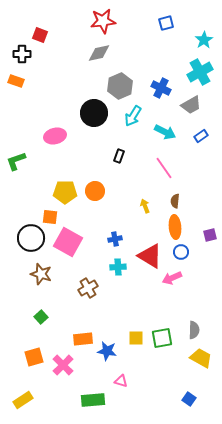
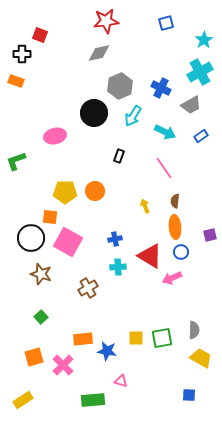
red star at (103, 21): moved 3 px right
blue square at (189, 399): moved 4 px up; rotated 32 degrees counterclockwise
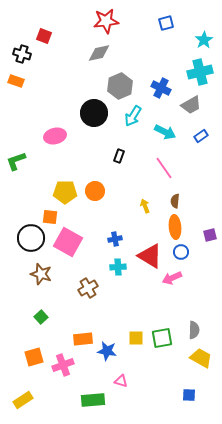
red square at (40, 35): moved 4 px right, 1 px down
black cross at (22, 54): rotated 18 degrees clockwise
cyan cross at (200, 72): rotated 15 degrees clockwise
pink cross at (63, 365): rotated 25 degrees clockwise
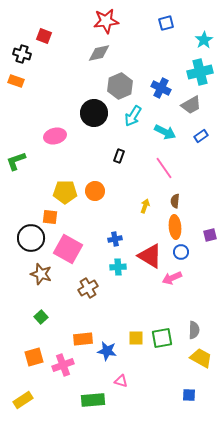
yellow arrow at (145, 206): rotated 40 degrees clockwise
pink square at (68, 242): moved 7 px down
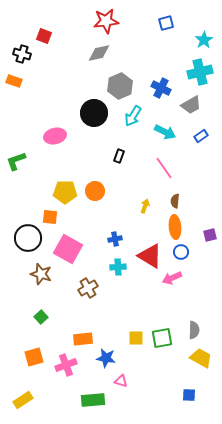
orange rectangle at (16, 81): moved 2 px left
black circle at (31, 238): moved 3 px left
blue star at (107, 351): moved 1 px left, 7 px down
pink cross at (63, 365): moved 3 px right
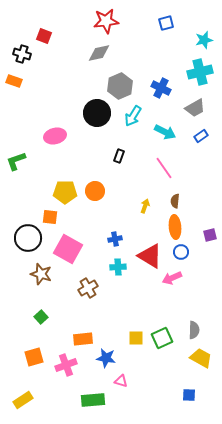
cyan star at (204, 40): rotated 18 degrees clockwise
gray trapezoid at (191, 105): moved 4 px right, 3 px down
black circle at (94, 113): moved 3 px right
green square at (162, 338): rotated 15 degrees counterclockwise
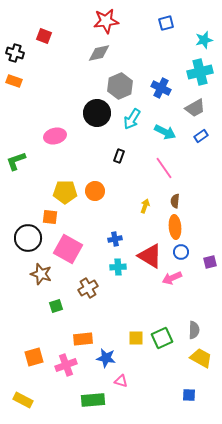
black cross at (22, 54): moved 7 px left, 1 px up
cyan arrow at (133, 116): moved 1 px left, 3 px down
purple square at (210, 235): moved 27 px down
green square at (41, 317): moved 15 px right, 11 px up; rotated 24 degrees clockwise
yellow rectangle at (23, 400): rotated 60 degrees clockwise
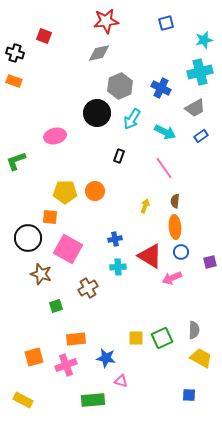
orange rectangle at (83, 339): moved 7 px left
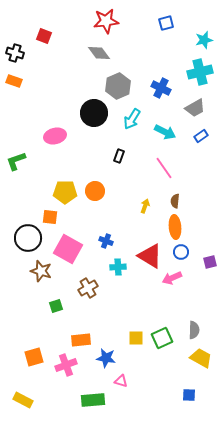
gray diamond at (99, 53): rotated 65 degrees clockwise
gray hexagon at (120, 86): moved 2 px left
black circle at (97, 113): moved 3 px left
blue cross at (115, 239): moved 9 px left, 2 px down; rotated 32 degrees clockwise
brown star at (41, 274): moved 3 px up
orange rectangle at (76, 339): moved 5 px right, 1 px down
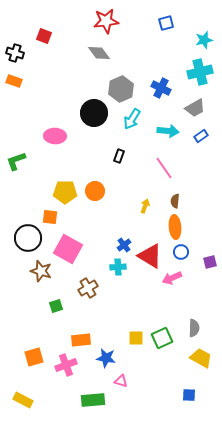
gray hexagon at (118, 86): moved 3 px right, 3 px down
cyan arrow at (165, 132): moved 3 px right, 1 px up; rotated 20 degrees counterclockwise
pink ellipse at (55, 136): rotated 15 degrees clockwise
blue cross at (106, 241): moved 18 px right, 4 px down; rotated 32 degrees clockwise
gray semicircle at (194, 330): moved 2 px up
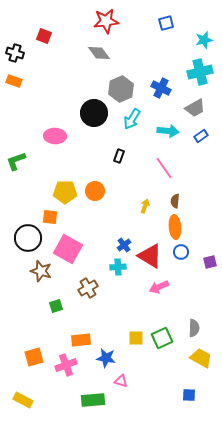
pink arrow at (172, 278): moved 13 px left, 9 px down
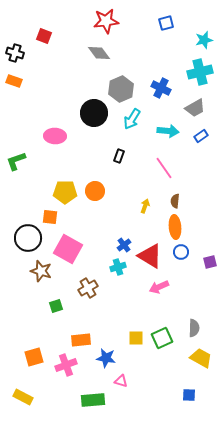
cyan cross at (118, 267): rotated 14 degrees counterclockwise
yellow rectangle at (23, 400): moved 3 px up
